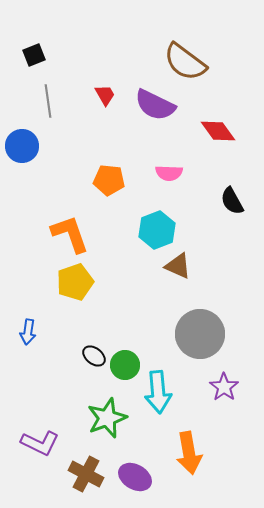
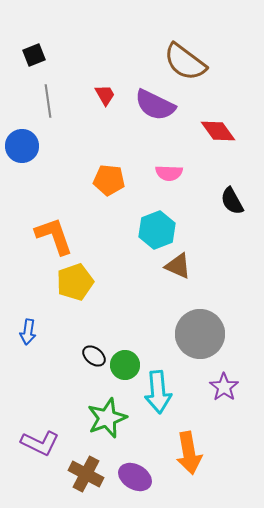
orange L-shape: moved 16 px left, 2 px down
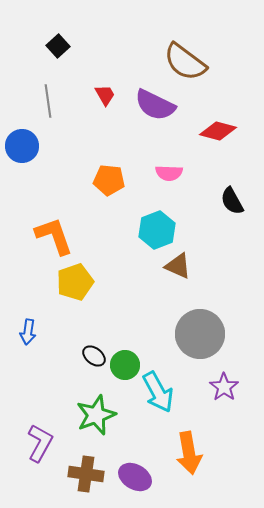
black square: moved 24 px right, 9 px up; rotated 20 degrees counterclockwise
red diamond: rotated 39 degrees counterclockwise
cyan arrow: rotated 24 degrees counterclockwise
green star: moved 11 px left, 3 px up
purple L-shape: rotated 87 degrees counterclockwise
brown cross: rotated 20 degrees counterclockwise
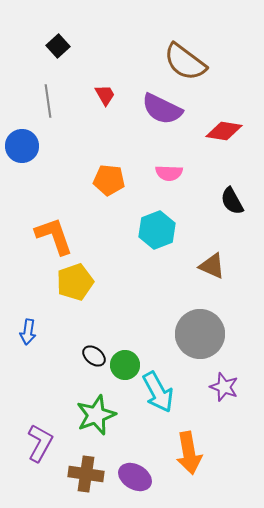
purple semicircle: moved 7 px right, 4 px down
red diamond: moved 6 px right; rotated 6 degrees counterclockwise
brown triangle: moved 34 px right
purple star: rotated 16 degrees counterclockwise
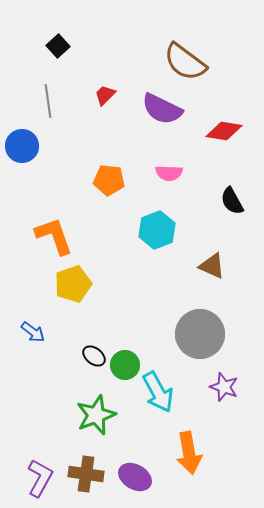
red trapezoid: rotated 105 degrees counterclockwise
yellow pentagon: moved 2 px left, 2 px down
blue arrow: moved 5 px right; rotated 60 degrees counterclockwise
purple L-shape: moved 35 px down
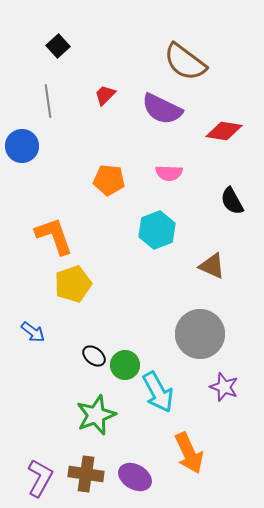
orange arrow: rotated 15 degrees counterclockwise
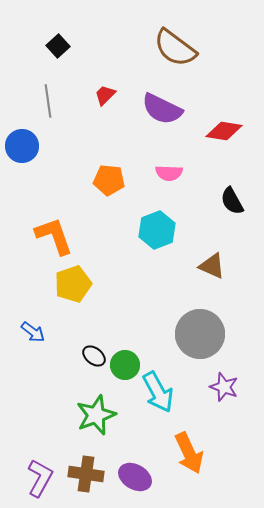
brown semicircle: moved 10 px left, 14 px up
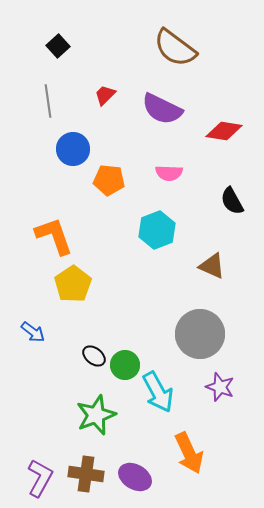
blue circle: moved 51 px right, 3 px down
yellow pentagon: rotated 15 degrees counterclockwise
purple star: moved 4 px left
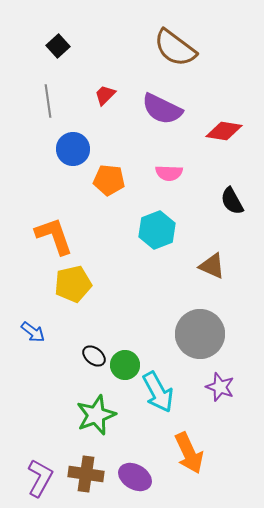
yellow pentagon: rotated 21 degrees clockwise
